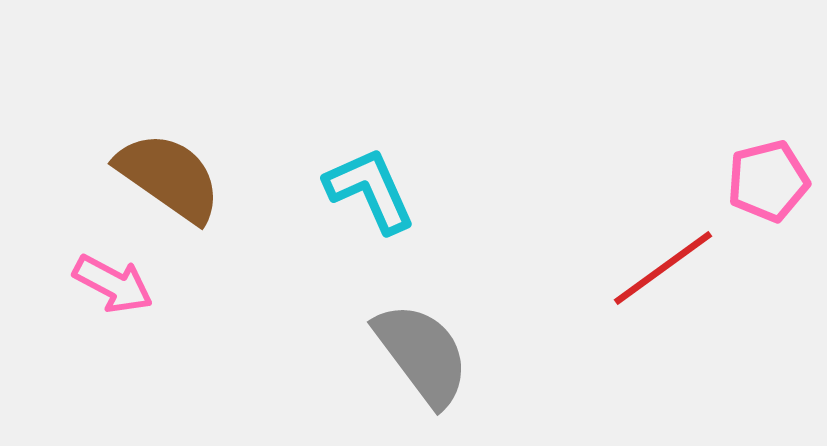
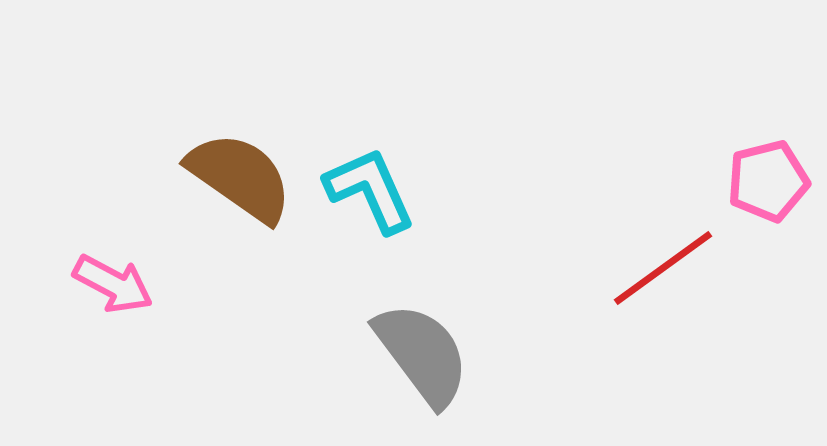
brown semicircle: moved 71 px right
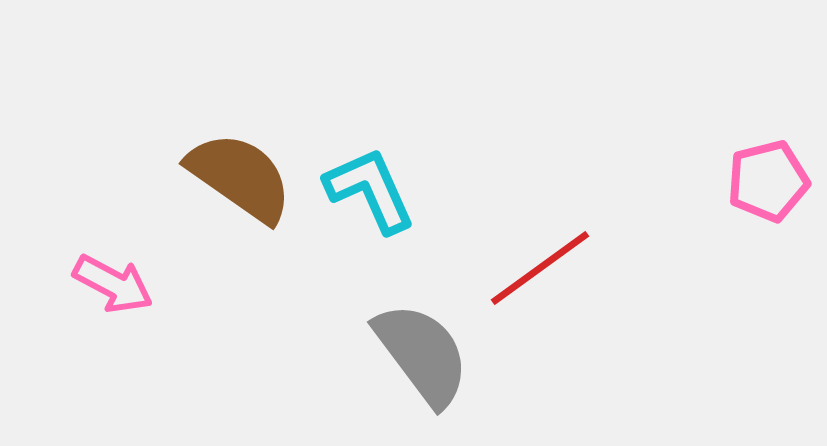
red line: moved 123 px left
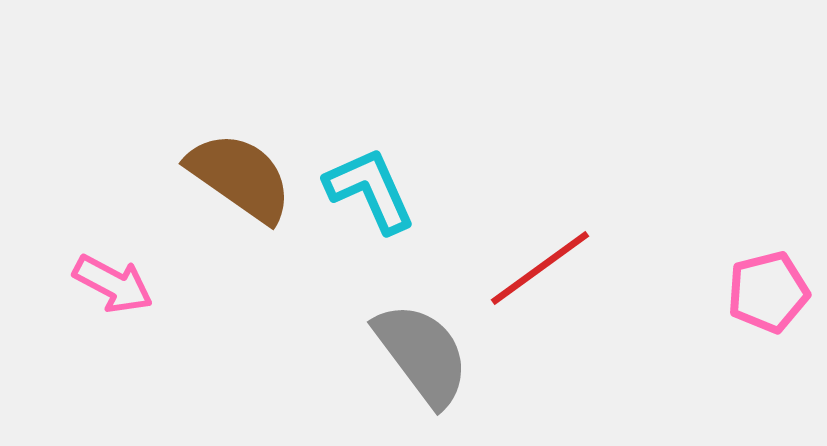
pink pentagon: moved 111 px down
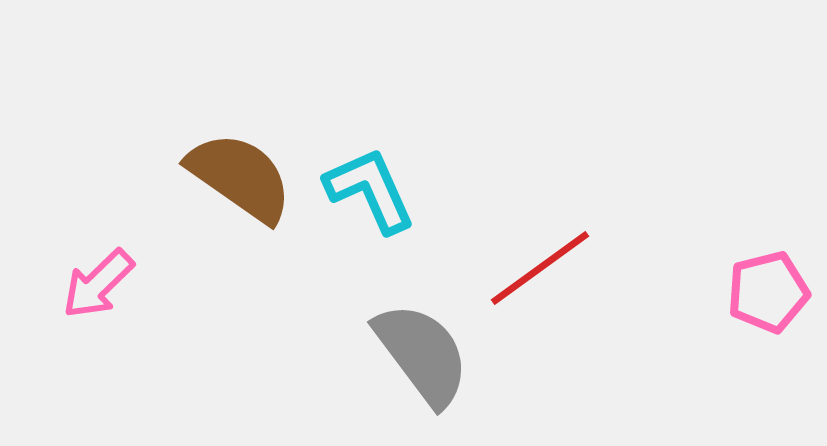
pink arrow: moved 15 px left; rotated 108 degrees clockwise
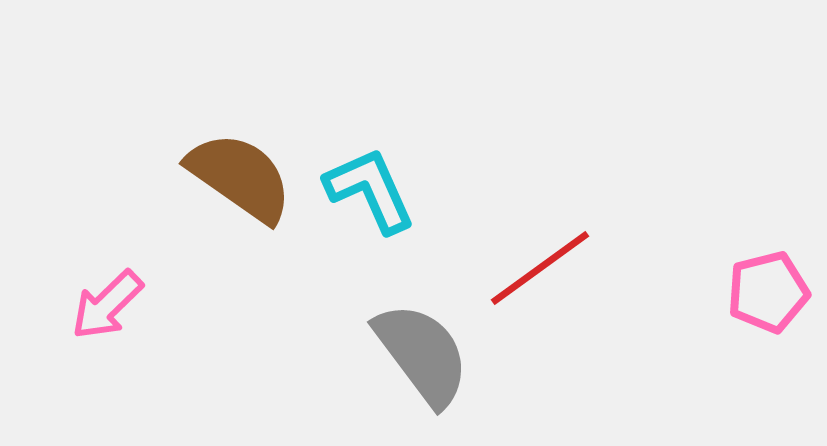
pink arrow: moved 9 px right, 21 px down
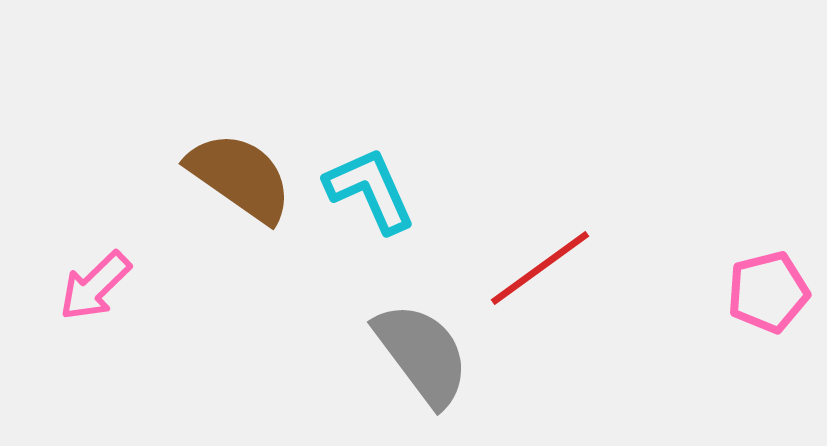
pink arrow: moved 12 px left, 19 px up
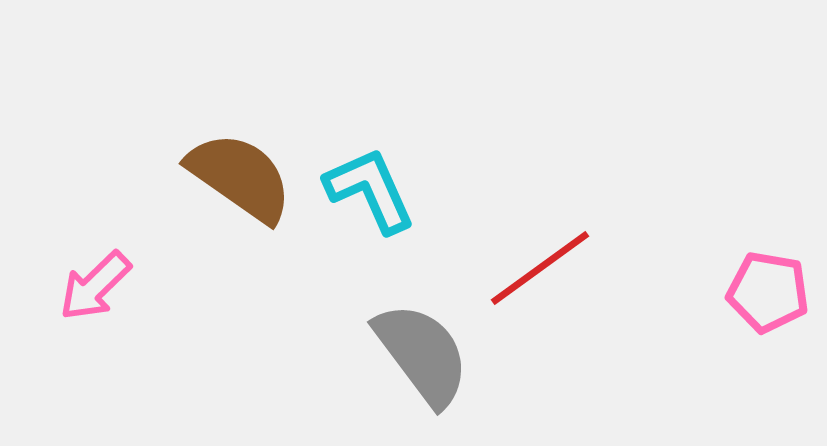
pink pentagon: rotated 24 degrees clockwise
